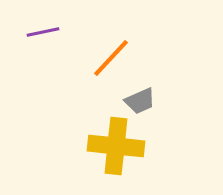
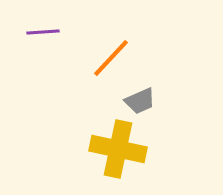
purple line: rotated 8 degrees clockwise
yellow cross: moved 2 px right, 3 px down; rotated 6 degrees clockwise
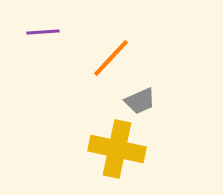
yellow cross: moved 1 px left
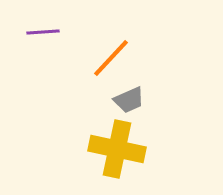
gray trapezoid: moved 11 px left, 1 px up
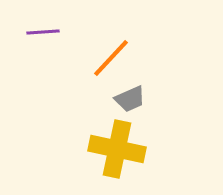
gray trapezoid: moved 1 px right, 1 px up
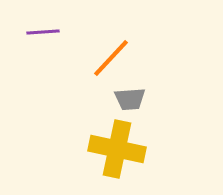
gray trapezoid: rotated 20 degrees clockwise
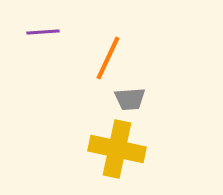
orange line: moved 3 px left; rotated 18 degrees counterclockwise
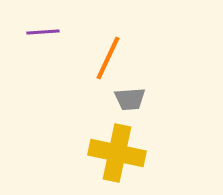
yellow cross: moved 4 px down
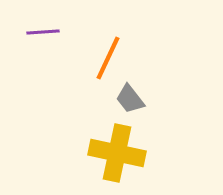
gray trapezoid: rotated 56 degrees clockwise
